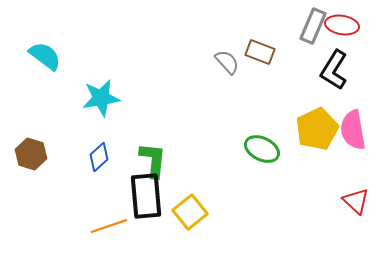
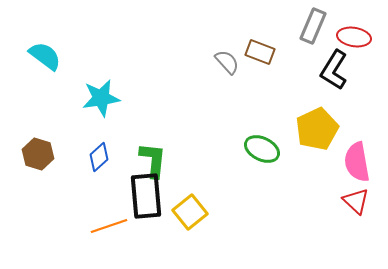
red ellipse: moved 12 px right, 12 px down
pink semicircle: moved 4 px right, 32 px down
brown hexagon: moved 7 px right
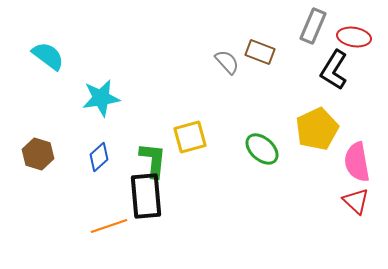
cyan semicircle: moved 3 px right
green ellipse: rotated 16 degrees clockwise
yellow square: moved 75 px up; rotated 24 degrees clockwise
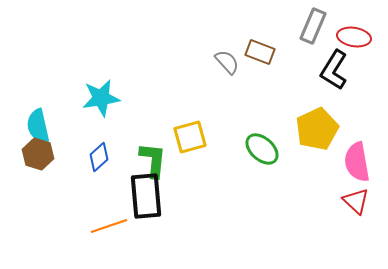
cyan semicircle: moved 10 px left, 70 px down; rotated 140 degrees counterclockwise
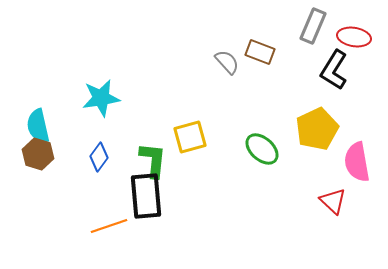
blue diamond: rotated 12 degrees counterclockwise
red triangle: moved 23 px left
